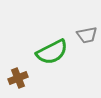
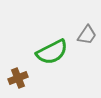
gray trapezoid: rotated 45 degrees counterclockwise
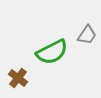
brown cross: rotated 30 degrees counterclockwise
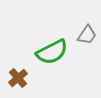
brown cross: rotated 12 degrees clockwise
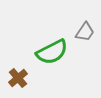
gray trapezoid: moved 2 px left, 3 px up
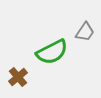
brown cross: moved 1 px up
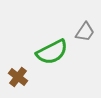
brown cross: rotated 12 degrees counterclockwise
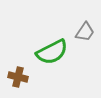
brown cross: rotated 24 degrees counterclockwise
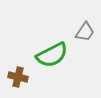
green semicircle: moved 3 px down
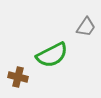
gray trapezoid: moved 1 px right, 5 px up
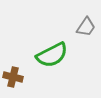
brown cross: moved 5 px left
